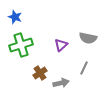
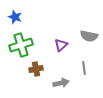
gray semicircle: moved 1 px right, 2 px up
gray line: rotated 32 degrees counterclockwise
brown cross: moved 4 px left, 4 px up; rotated 24 degrees clockwise
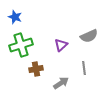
gray semicircle: rotated 36 degrees counterclockwise
gray arrow: rotated 21 degrees counterclockwise
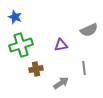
gray semicircle: moved 6 px up
purple triangle: rotated 32 degrees clockwise
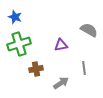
gray semicircle: rotated 126 degrees counterclockwise
green cross: moved 2 px left, 1 px up
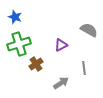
purple triangle: rotated 16 degrees counterclockwise
brown cross: moved 5 px up; rotated 24 degrees counterclockwise
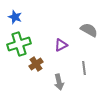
gray arrow: moved 2 px left, 1 px up; rotated 112 degrees clockwise
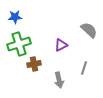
blue star: rotated 24 degrees counterclockwise
gray semicircle: rotated 12 degrees clockwise
brown cross: moved 2 px left; rotated 24 degrees clockwise
gray line: rotated 24 degrees clockwise
gray arrow: moved 2 px up
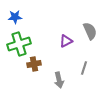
gray semicircle: moved 1 px right, 1 px down; rotated 24 degrees clockwise
purple triangle: moved 5 px right, 4 px up
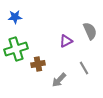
green cross: moved 3 px left, 5 px down
brown cross: moved 4 px right
gray line: rotated 48 degrees counterclockwise
gray arrow: rotated 56 degrees clockwise
